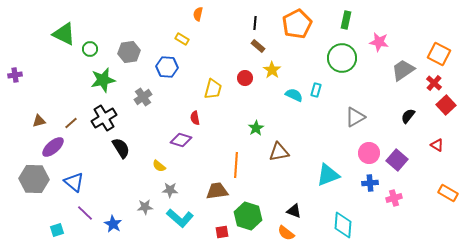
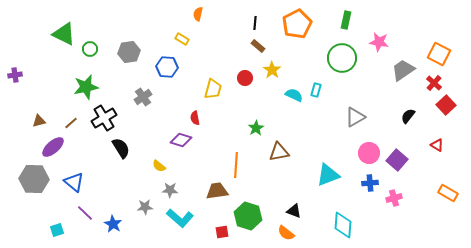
green star at (103, 80): moved 17 px left, 7 px down
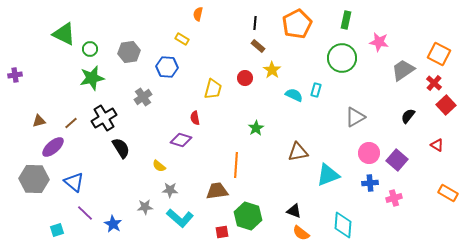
green star at (86, 87): moved 6 px right, 9 px up
brown triangle at (279, 152): moved 19 px right
orange semicircle at (286, 233): moved 15 px right
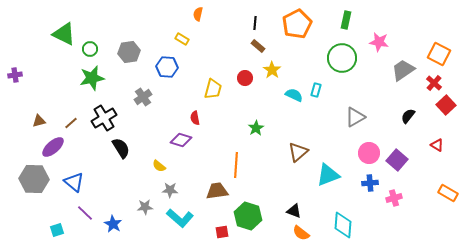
brown triangle at (298, 152): rotated 30 degrees counterclockwise
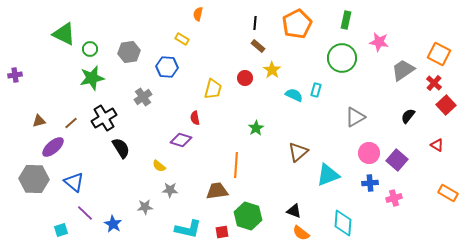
cyan L-shape at (180, 218): moved 8 px right, 11 px down; rotated 28 degrees counterclockwise
cyan diamond at (343, 225): moved 2 px up
cyan square at (57, 230): moved 4 px right
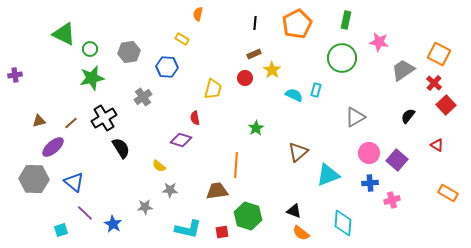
brown rectangle at (258, 46): moved 4 px left, 8 px down; rotated 64 degrees counterclockwise
pink cross at (394, 198): moved 2 px left, 2 px down
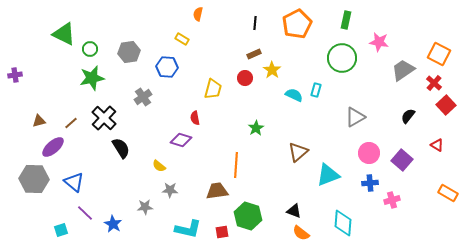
black cross at (104, 118): rotated 15 degrees counterclockwise
purple square at (397, 160): moved 5 px right
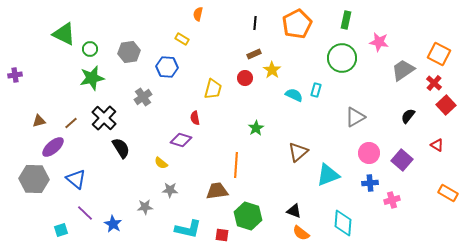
yellow semicircle at (159, 166): moved 2 px right, 3 px up
blue triangle at (74, 182): moved 2 px right, 3 px up
red square at (222, 232): moved 3 px down; rotated 16 degrees clockwise
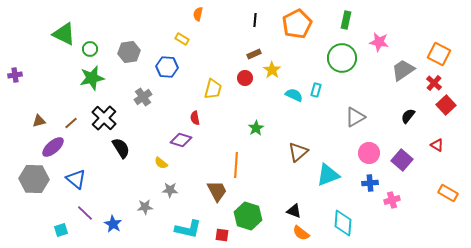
black line at (255, 23): moved 3 px up
brown trapezoid at (217, 191): rotated 70 degrees clockwise
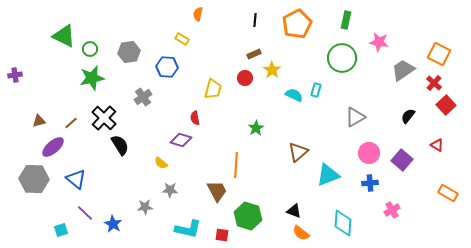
green triangle at (64, 34): moved 2 px down
black semicircle at (121, 148): moved 1 px left, 3 px up
pink cross at (392, 200): moved 10 px down; rotated 14 degrees counterclockwise
